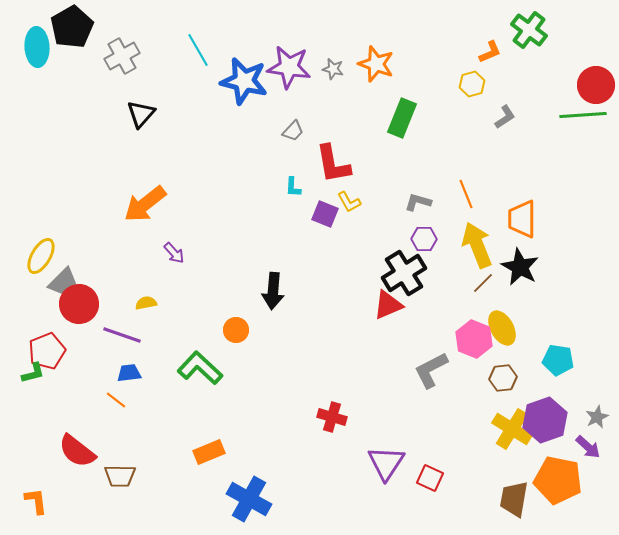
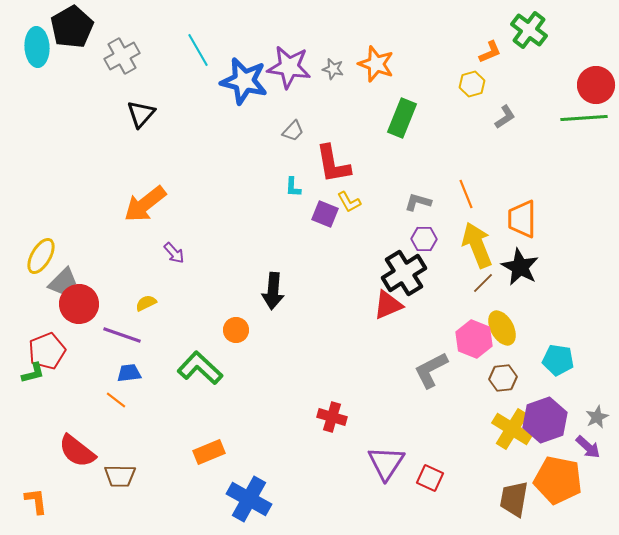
green line at (583, 115): moved 1 px right, 3 px down
yellow semicircle at (146, 303): rotated 15 degrees counterclockwise
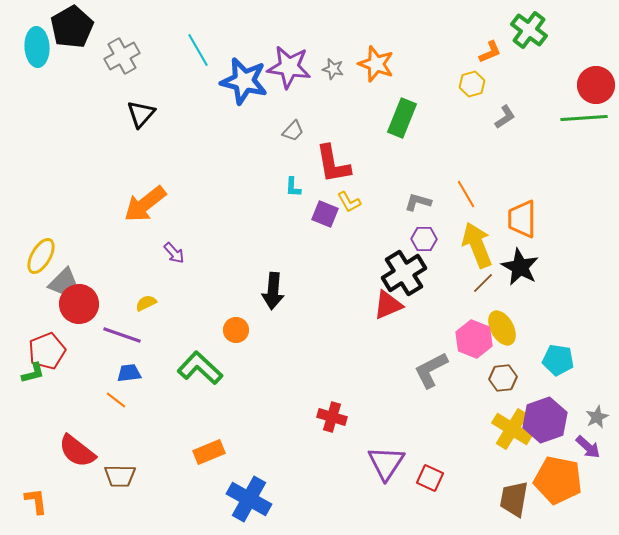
orange line at (466, 194): rotated 8 degrees counterclockwise
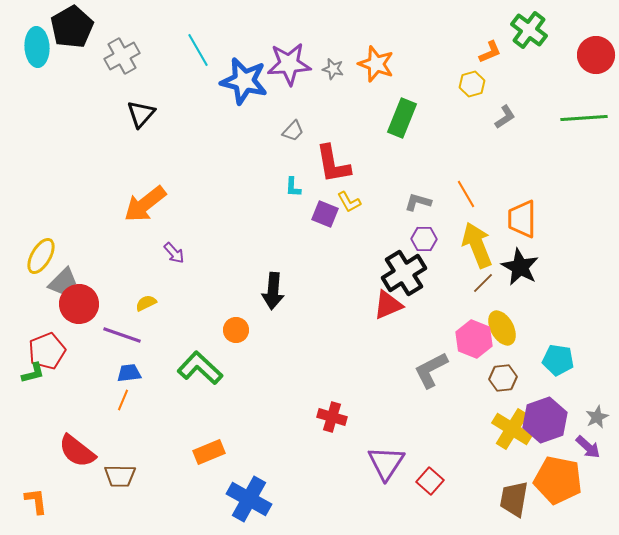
purple star at (289, 67): moved 3 px up; rotated 12 degrees counterclockwise
red circle at (596, 85): moved 30 px up
orange line at (116, 400): moved 7 px right; rotated 75 degrees clockwise
red square at (430, 478): moved 3 px down; rotated 16 degrees clockwise
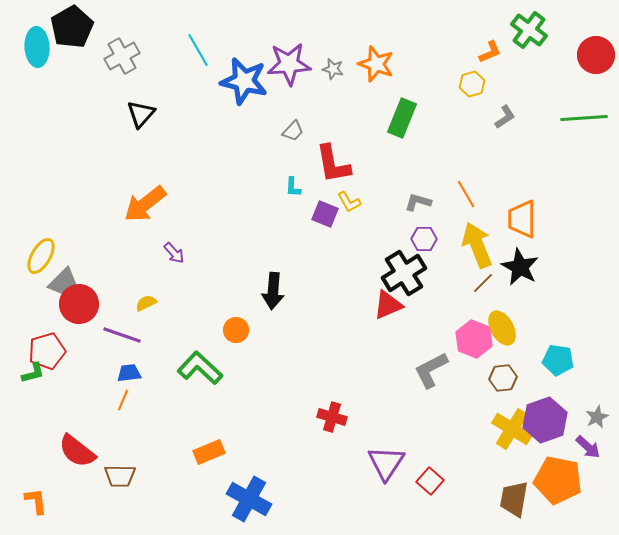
red pentagon at (47, 351): rotated 6 degrees clockwise
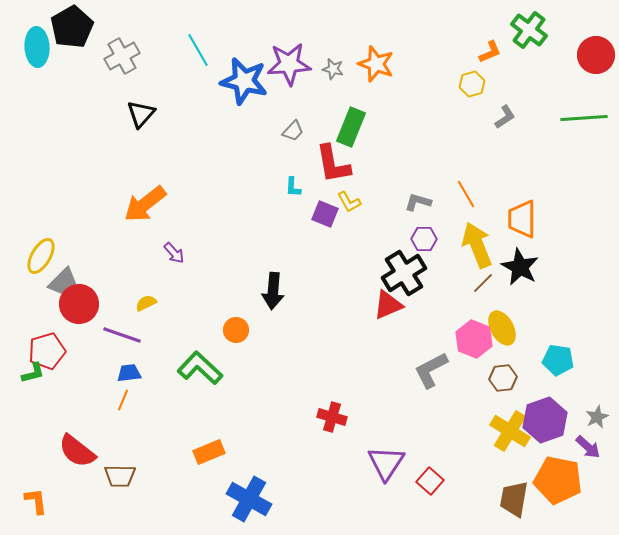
green rectangle at (402, 118): moved 51 px left, 9 px down
yellow cross at (512, 429): moved 2 px left, 2 px down
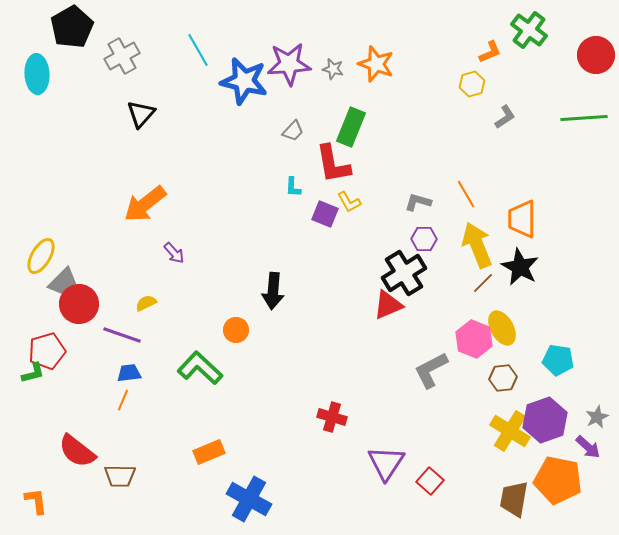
cyan ellipse at (37, 47): moved 27 px down
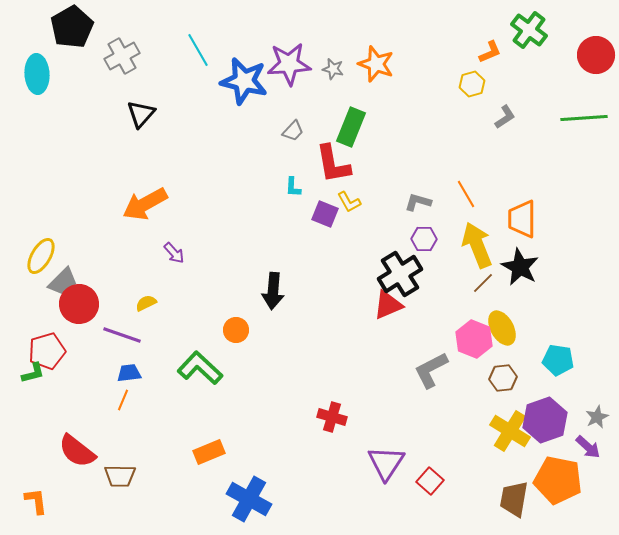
orange arrow at (145, 204): rotated 9 degrees clockwise
black cross at (404, 273): moved 4 px left, 1 px down
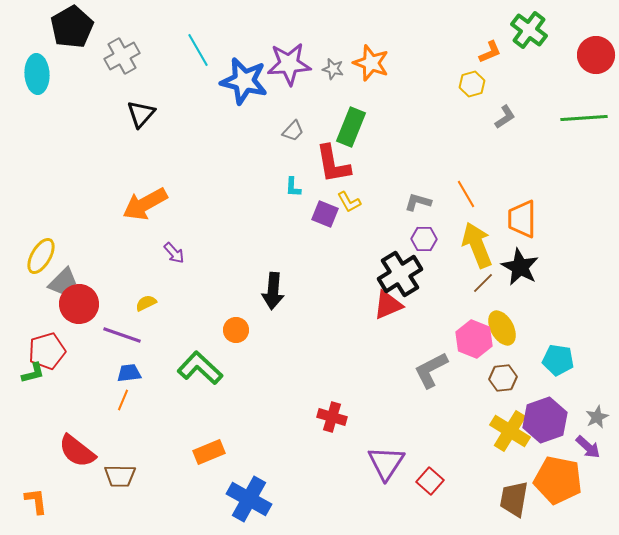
orange star at (376, 64): moved 5 px left, 1 px up
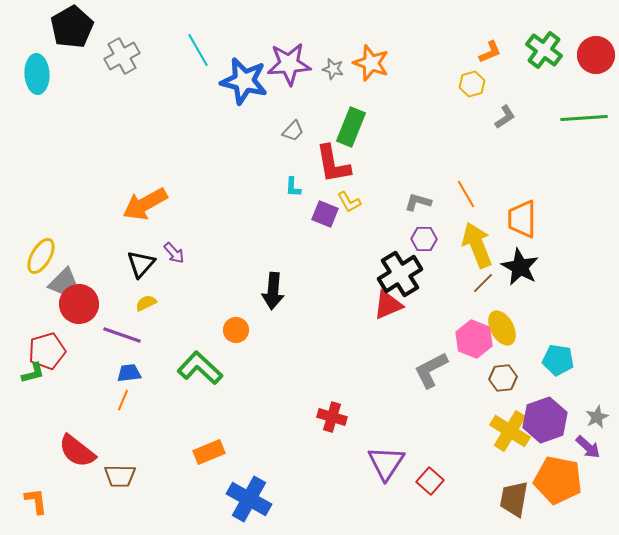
green cross at (529, 30): moved 15 px right, 20 px down
black triangle at (141, 114): moved 150 px down
